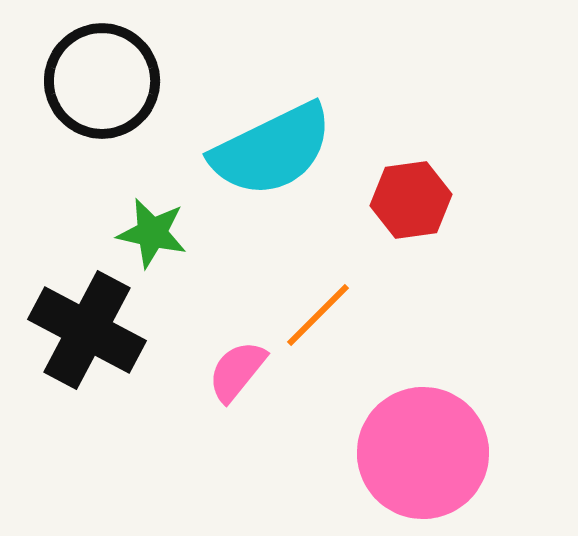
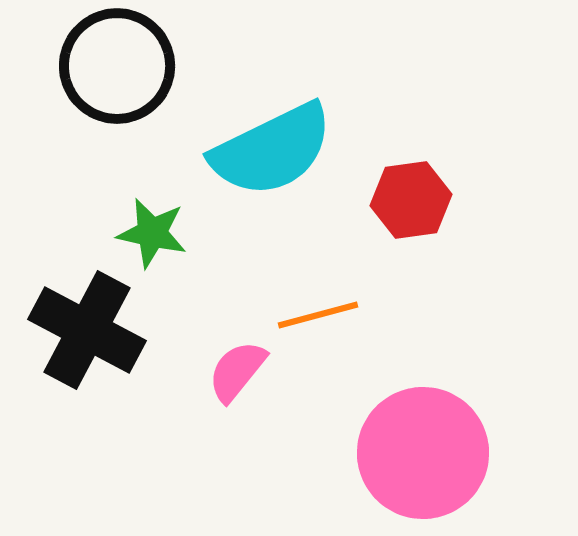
black circle: moved 15 px right, 15 px up
orange line: rotated 30 degrees clockwise
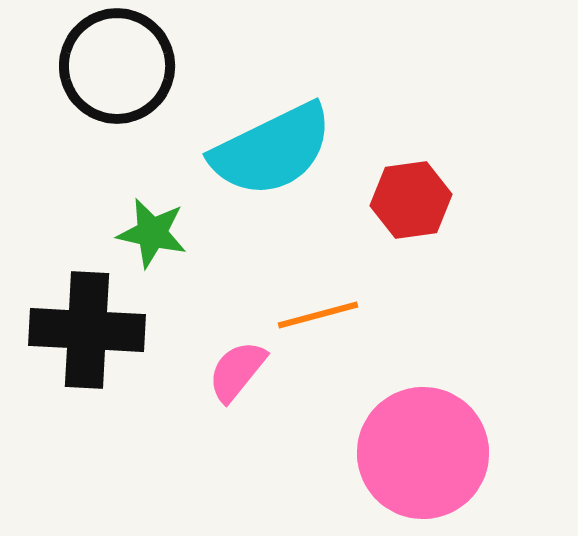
black cross: rotated 25 degrees counterclockwise
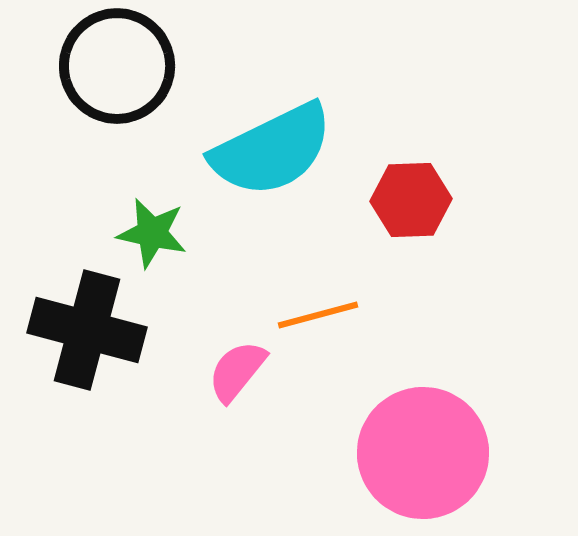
red hexagon: rotated 6 degrees clockwise
black cross: rotated 12 degrees clockwise
